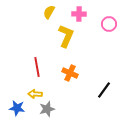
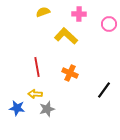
yellow semicircle: moved 6 px left; rotated 40 degrees clockwise
yellow L-shape: rotated 70 degrees counterclockwise
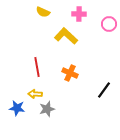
yellow semicircle: rotated 136 degrees counterclockwise
